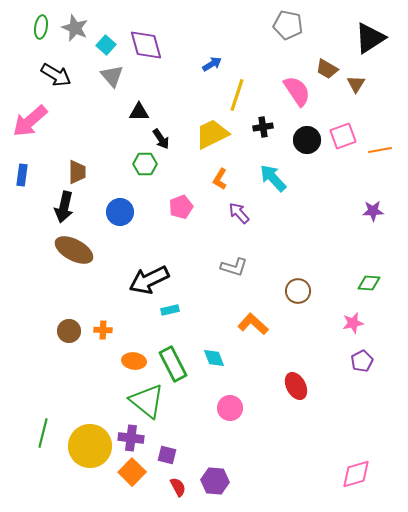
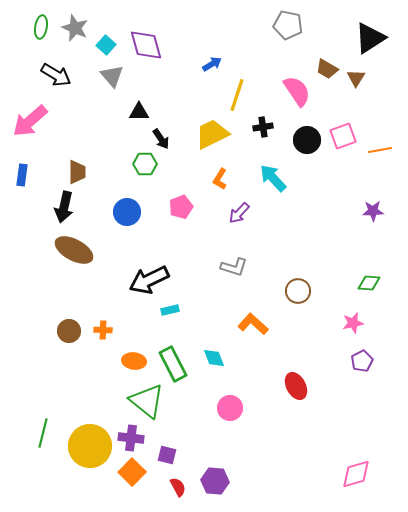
brown triangle at (356, 84): moved 6 px up
blue circle at (120, 212): moved 7 px right
purple arrow at (239, 213): rotated 95 degrees counterclockwise
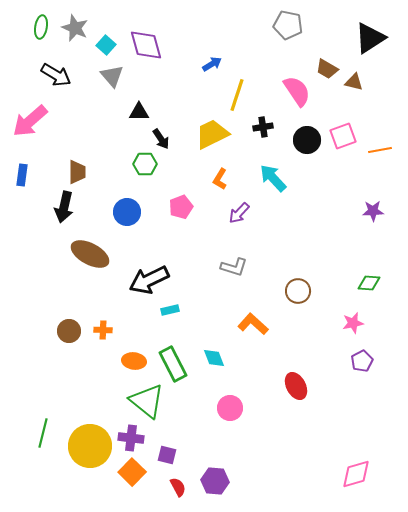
brown triangle at (356, 78): moved 2 px left, 4 px down; rotated 48 degrees counterclockwise
brown ellipse at (74, 250): moved 16 px right, 4 px down
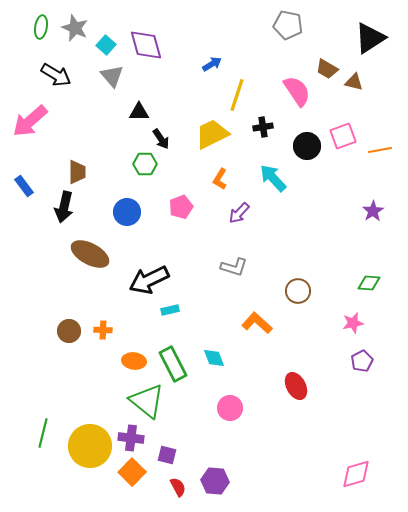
black circle at (307, 140): moved 6 px down
blue rectangle at (22, 175): moved 2 px right, 11 px down; rotated 45 degrees counterclockwise
purple star at (373, 211): rotated 30 degrees counterclockwise
orange L-shape at (253, 324): moved 4 px right, 1 px up
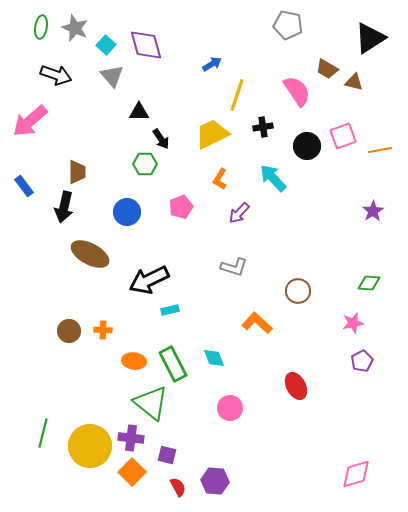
black arrow at (56, 75): rotated 12 degrees counterclockwise
green triangle at (147, 401): moved 4 px right, 2 px down
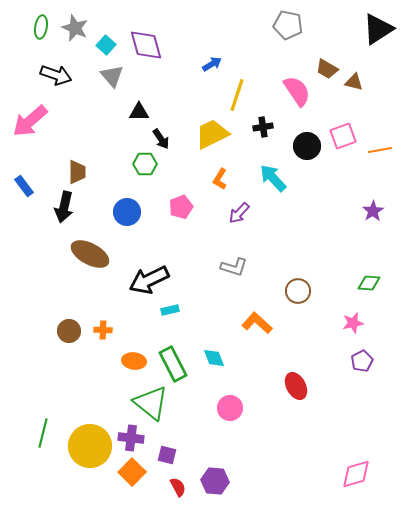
black triangle at (370, 38): moved 8 px right, 9 px up
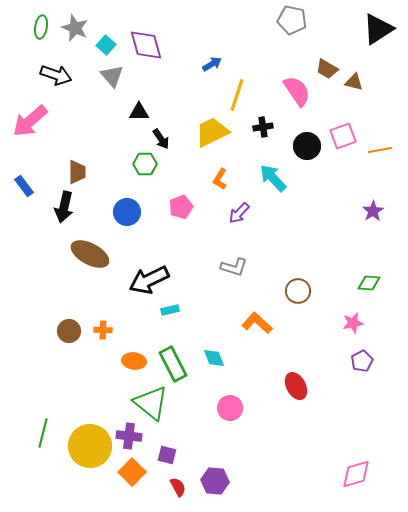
gray pentagon at (288, 25): moved 4 px right, 5 px up
yellow trapezoid at (212, 134): moved 2 px up
purple cross at (131, 438): moved 2 px left, 2 px up
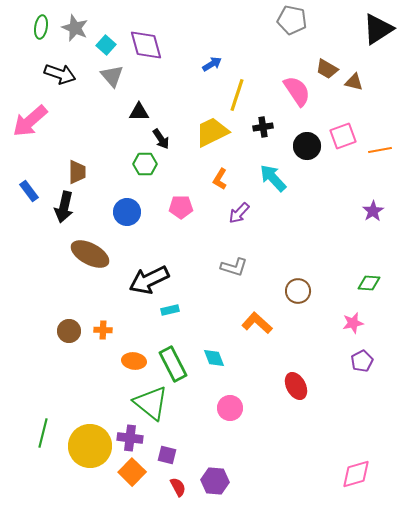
black arrow at (56, 75): moved 4 px right, 1 px up
blue rectangle at (24, 186): moved 5 px right, 5 px down
pink pentagon at (181, 207): rotated 20 degrees clockwise
purple cross at (129, 436): moved 1 px right, 2 px down
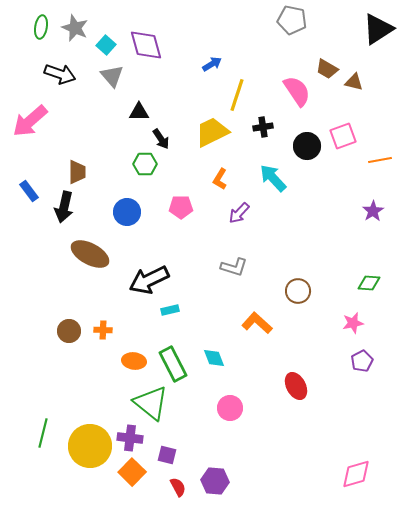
orange line at (380, 150): moved 10 px down
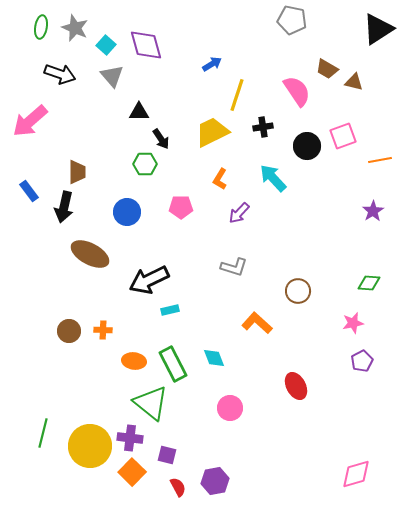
purple hexagon at (215, 481): rotated 16 degrees counterclockwise
